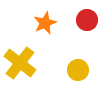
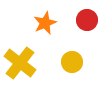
yellow circle: moved 6 px left, 8 px up
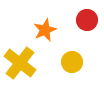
orange star: moved 7 px down
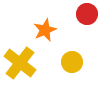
red circle: moved 6 px up
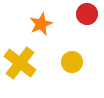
orange star: moved 4 px left, 6 px up
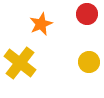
yellow circle: moved 17 px right
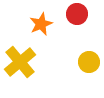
red circle: moved 10 px left
yellow cross: moved 1 px up; rotated 12 degrees clockwise
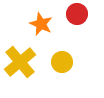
orange star: rotated 25 degrees counterclockwise
yellow circle: moved 27 px left
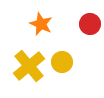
red circle: moved 13 px right, 10 px down
yellow cross: moved 9 px right, 4 px down
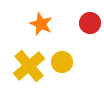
red circle: moved 1 px up
